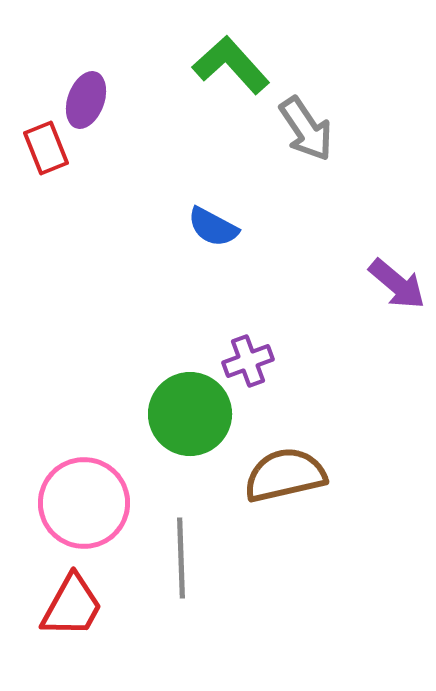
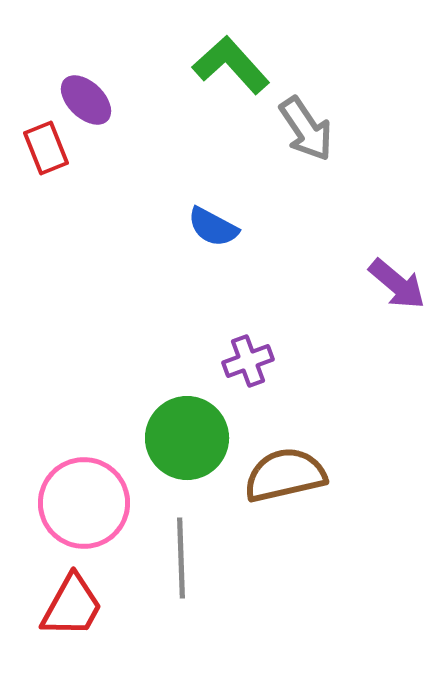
purple ellipse: rotated 66 degrees counterclockwise
green circle: moved 3 px left, 24 px down
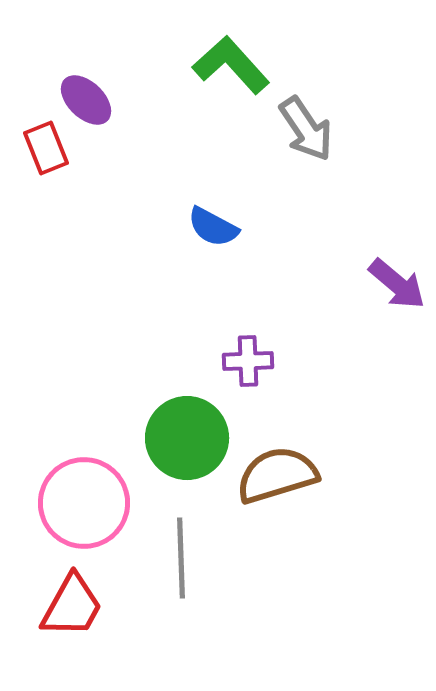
purple cross: rotated 18 degrees clockwise
brown semicircle: moved 8 px left; rotated 4 degrees counterclockwise
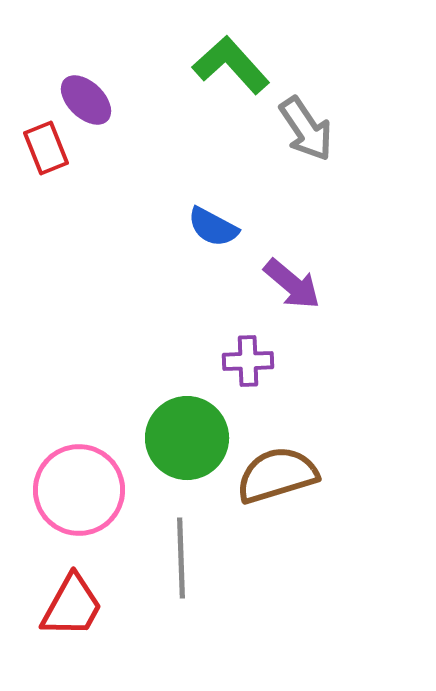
purple arrow: moved 105 px left
pink circle: moved 5 px left, 13 px up
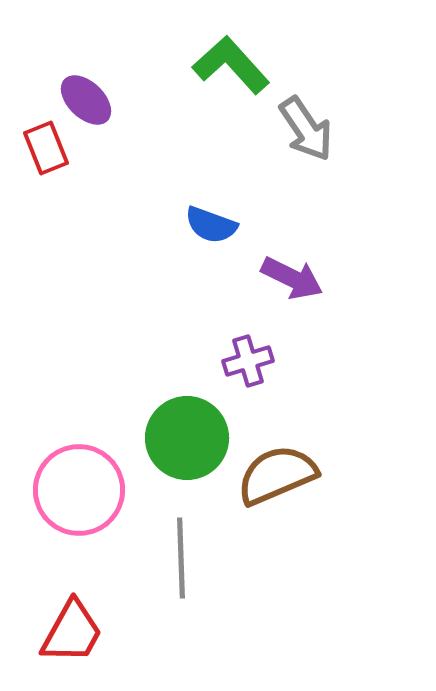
blue semicircle: moved 2 px left, 2 px up; rotated 8 degrees counterclockwise
purple arrow: moved 6 px up; rotated 14 degrees counterclockwise
purple cross: rotated 15 degrees counterclockwise
brown semicircle: rotated 6 degrees counterclockwise
red trapezoid: moved 26 px down
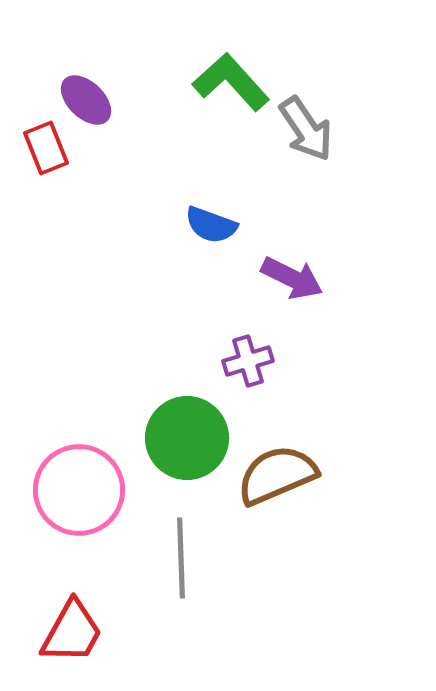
green L-shape: moved 17 px down
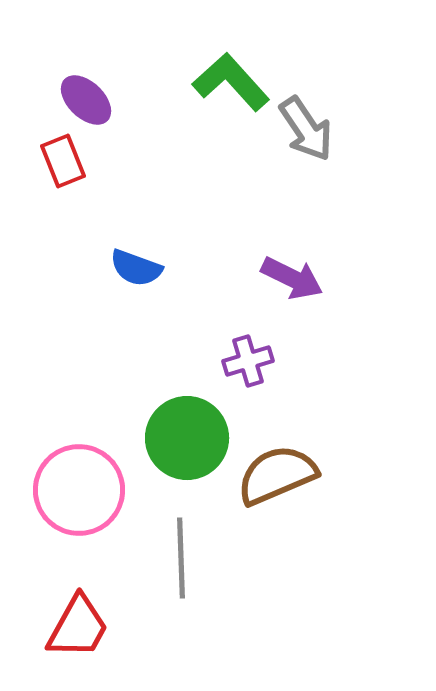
red rectangle: moved 17 px right, 13 px down
blue semicircle: moved 75 px left, 43 px down
red trapezoid: moved 6 px right, 5 px up
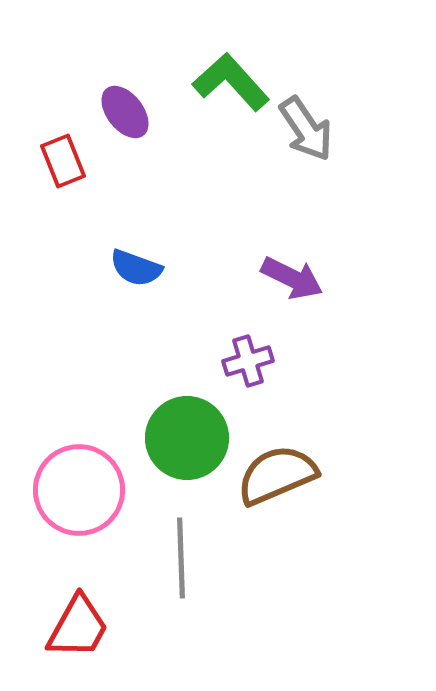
purple ellipse: moved 39 px right, 12 px down; rotated 8 degrees clockwise
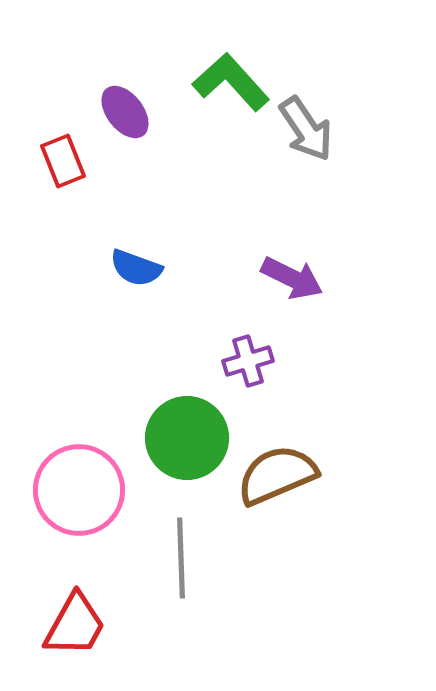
red trapezoid: moved 3 px left, 2 px up
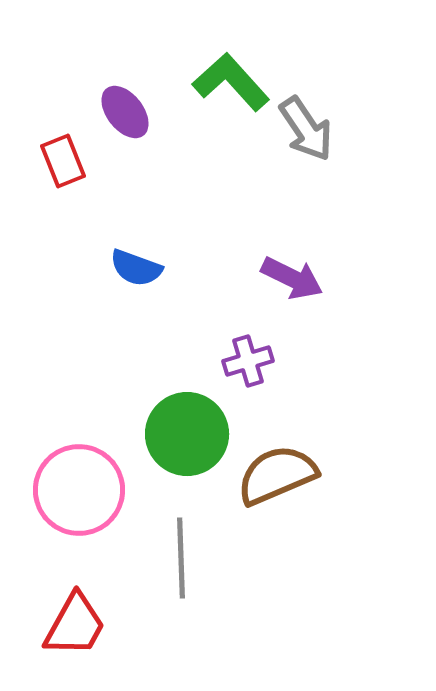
green circle: moved 4 px up
